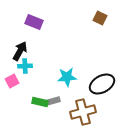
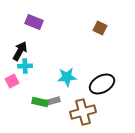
brown square: moved 10 px down
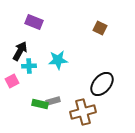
cyan cross: moved 4 px right
cyan star: moved 9 px left, 17 px up
black ellipse: rotated 20 degrees counterclockwise
green rectangle: moved 2 px down
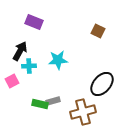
brown square: moved 2 px left, 3 px down
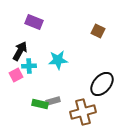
pink square: moved 4 px right, 6 px up
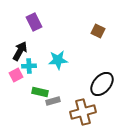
purple rectangle: rotated 42 degrees clockwise
green rectangle: moved 12 px up
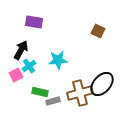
purple rectangle: rotated 54 degrees counterclockwise
black arrow: moved 1 px right, 1 px up
cyan cross: rotated 32 degrees counterclockwise
brown cross: moved 3 px left, 19 px up
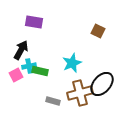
cyan star: moved 14 px right, 3 px down; rotated 18 degrees counterclockwise
cyan cross: rotated 24 degrees clockwise
green rectangle: moved 21 px up
gray rectangle: rotated 32 degrees clockwise
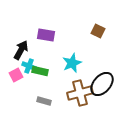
purple rectangle: moved 12 px right, 13 px down
cyan cross: rotated 32 degrees clockwise
gray rectangle: moved 9 px left
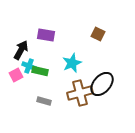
brown square: moved 3 px down
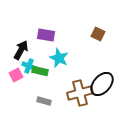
cyan star: moved 13 px left, 5 px up; rotated 24 degrees counterclockwise
